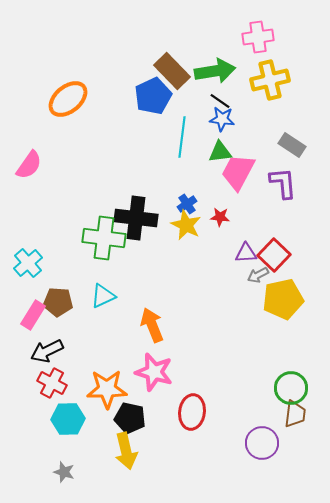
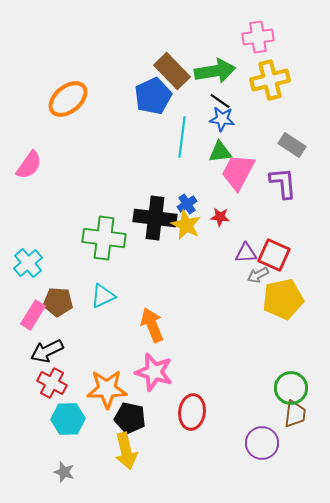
black cross: moved 19 px right
red square: rotated 20 degrees counterclockwise
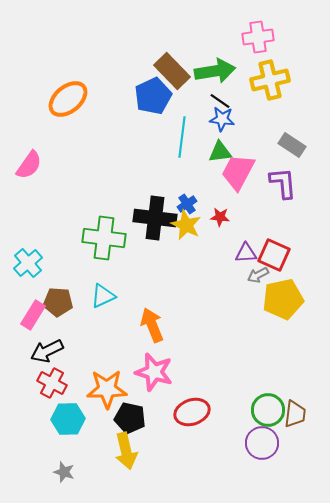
green circle: moved 23 px left, 22 px down
red ellipse: rotated 64 degrees clockwise
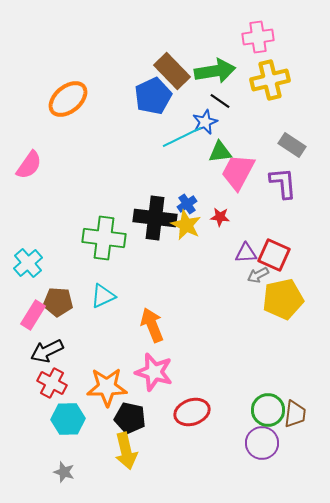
blue star: moved 17 px left, 3 px down; rotated 30 degrees counterclockwise
cyan line: rotated 57 degrees clockwise
orange star: moved 2 px up
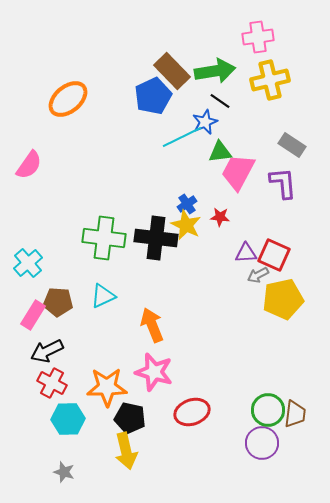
black cross: moved 1 px right, 20 px down
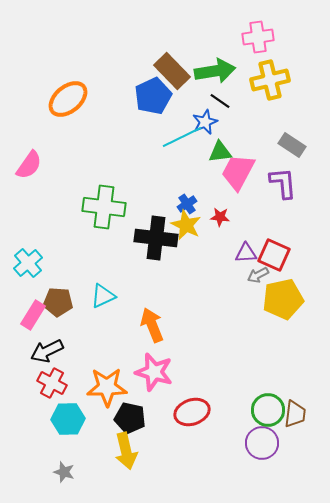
green cross: moved 31 px up
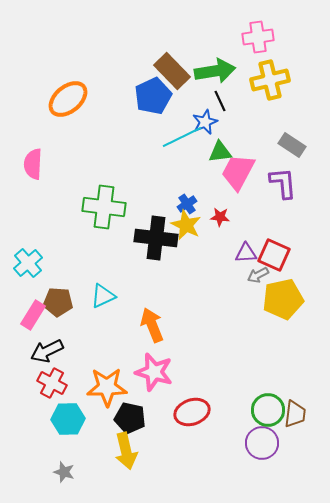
black line: rotated 30 degrees clockwise
pink semicircle: moved 4 px right, 1 px up; rotated 148 degrees clockwise
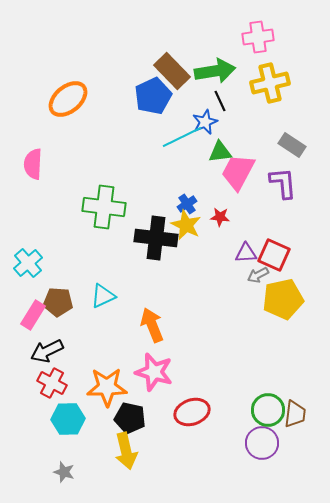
yellow cross: moved 3 px down
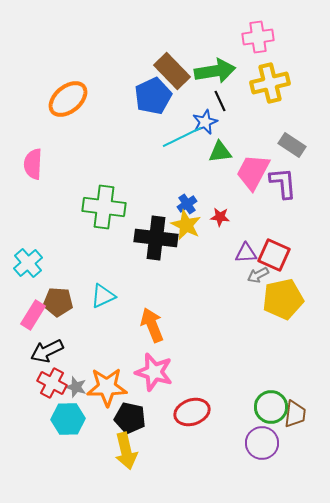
pink trapezoid: moved 15 px right
green circle: moved 3 px right, 3 px up
gray star: moved 12 px right, 85 px up
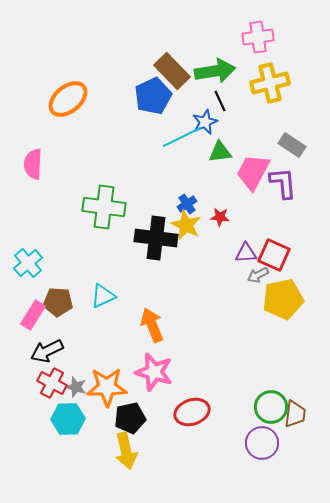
black pentagon: rotated 24 degrees counterclockwise
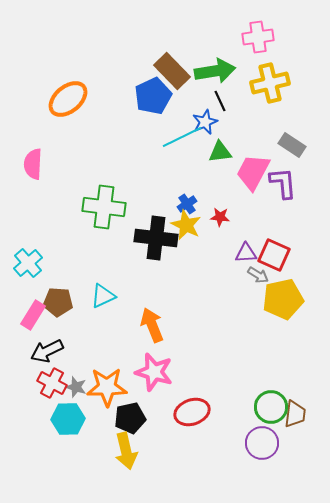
gray arrow: rotated 120 degrees counterclockwise
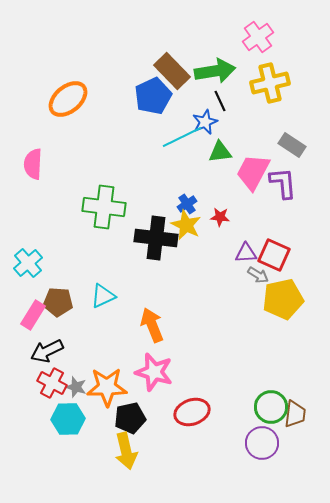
pink cross: rotated 28 degrees counterclockwise
